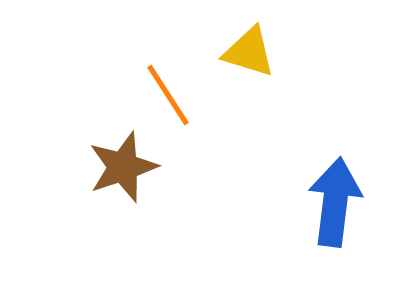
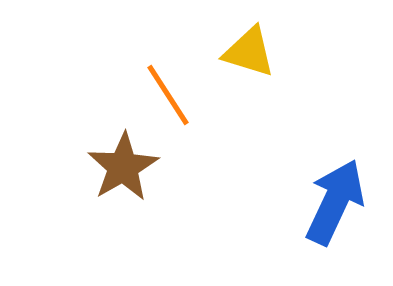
brown star: rotated 12 degrees counterclockwise
blue arrow: rotated 18 degrees clockwise
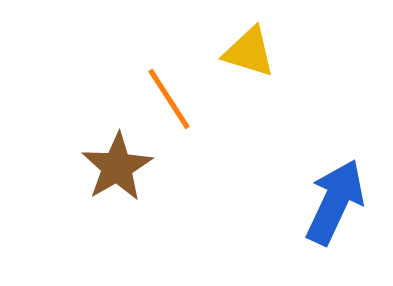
orange line: moved 1 px right, 4 px down
brown star: moved 6 px left
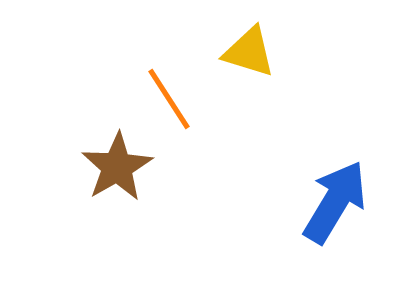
blue arrow: rotated 6 degrees clockwise
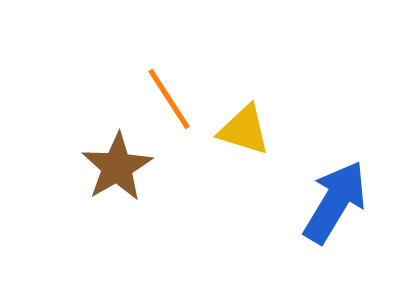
yellow triangle: moved 5 px left, 78 px down
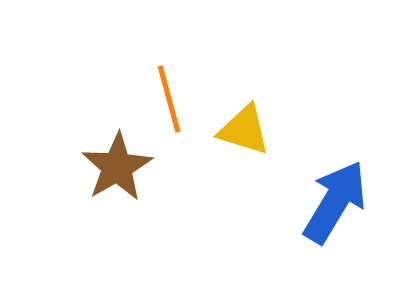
orange line: rotated 18 degrees clockwise
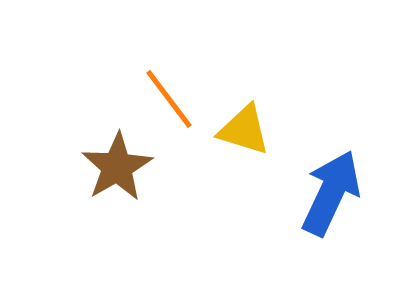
orange line: rotated 22 degrees counterclockwise
blue arrow: moved 4 px left, 9 px up; rotated 6 degrees counterclockwise
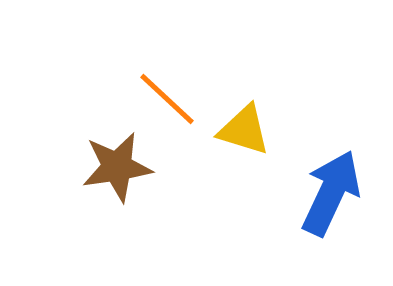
orange line: moved 2 px left; rotated 10 degrees counterclockwise
brown star: rotated 22 degrees clockwise
